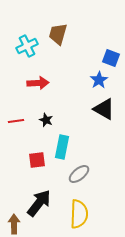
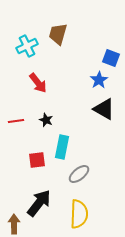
red arrow: rotated 55 degrees clockwise
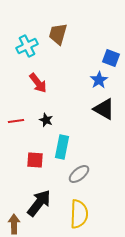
red square: moved 2 px left; rotated 12 degrees clockwise
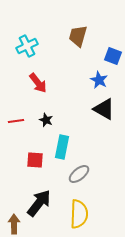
brown trapezoid: moved 20 px right, 2 px down
blue square: moved 2 px right, 2 px up
blue star: rotated 12 degrees counterclockwise
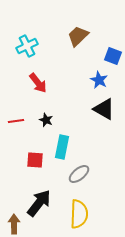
brown trapezoid: rotated 30 degrees clockwise
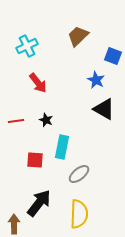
blue star: moved 3 px left
